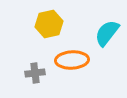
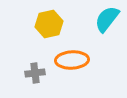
cyan semicircle: moved 14 px up
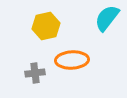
cyan semicircle: moved 1 px up
yellow hexagon: moved 3 px left, 2 px down
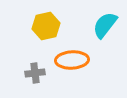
cyan semicircle: moved 2 px left, 7 px down
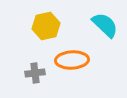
cyan semicircle: rotated 96 degrees clockwise
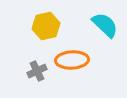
gray cross: moved 2 px right, 2 px up; rotated 18 degrees counterclockwise
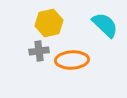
yellow hexagon: moved 3 px right, 3 px up
gray cross: moved 2 px right, 20 px up; rotated 18 degrees clockwise
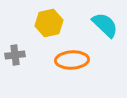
gray cross: moved 24 px left, 4 px down
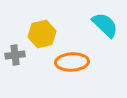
yellow hexagon: moved 7 px left, 11 px down
orange ellipse: moved 2 px down
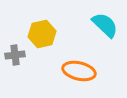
orange ellipse: moved 7 px right, 9 px down; rotated 16 degrees clockwise
